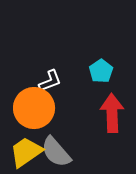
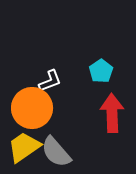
orange circle: moved 2 px left
yellow trapezoid: moved 2 px left, 5 px up
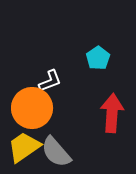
cyan pentagon: moved 3 px left, 13 px up
red arrow: rotated 6 degrees clockwise
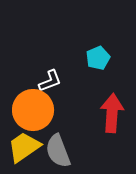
cyan pentagon: rotated 10 degrees clockwise
orange circle: moved 1 px right, 2 px down
gray semicircle: moved 2 px right, 1 px up; rotated 20 degrees clockwise
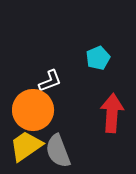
yellow trapezoid: moved 2 px right, 1 px up
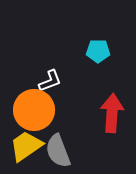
cyan pentagon: moved 7 px up; rotated 25 degrees clockwise
orange circle: moved 1 px right
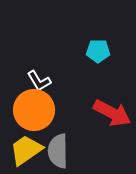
white L-shape: moved 11 px left; rotated 80 degrees clockwise
red arrow: rotated 114 degrees clockwise
yellow trapezoid: moved 4 px down
gray semicircle: rotated 20 degrees clockwise
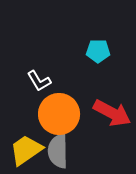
orange circle: moved 25 px right, 4 px down
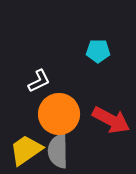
white L-shape: rotated 85 degrees counterclockwise
red arrow: moved 1 px left, 7 px down
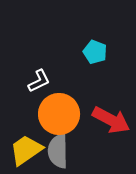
cyan pentagon: moved 3 px left, 1 px down; rotated 20 degrees clockwise
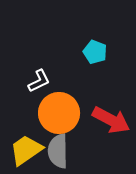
orange circle: moved 1 px up
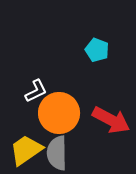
cyan pentagon: moved 2 px right, 2 px up
white L-shape: moved 3 px left, 10 px down
gray semicircle: moved 1 px left, 2 px down
